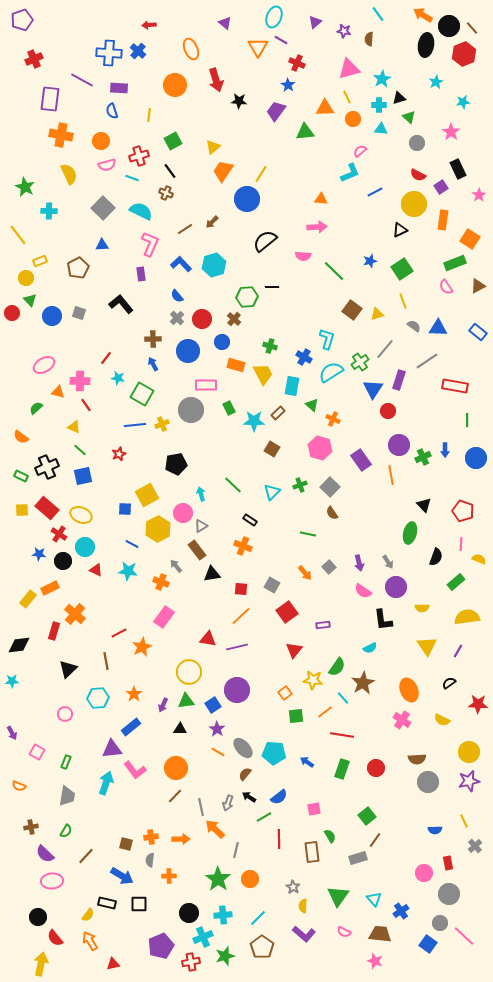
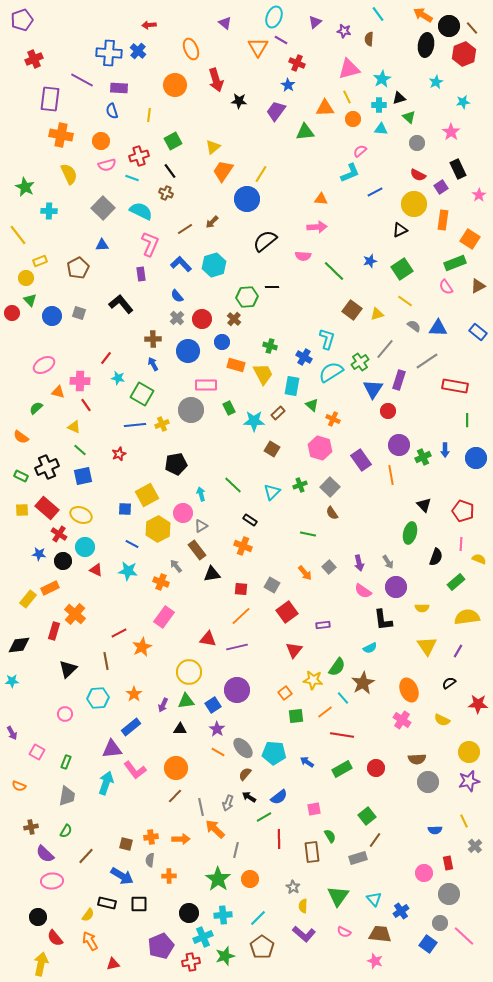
yellow line at (403, 301): moved 2 px right; rotated 35 degrees counterclockwise
green rectangle at (342, 769): rotated 42 degrees clockwise
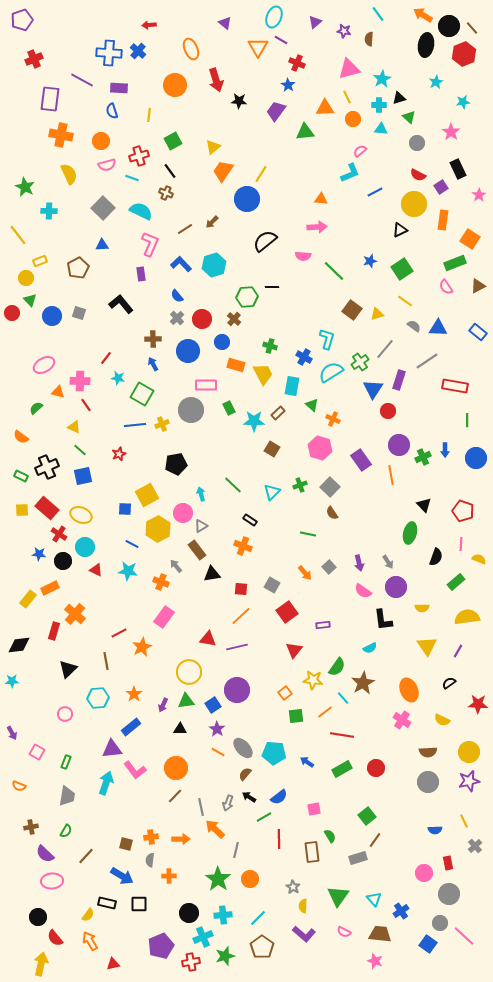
brown semicircle at (417, 759): moved 11 px right, 7 px up
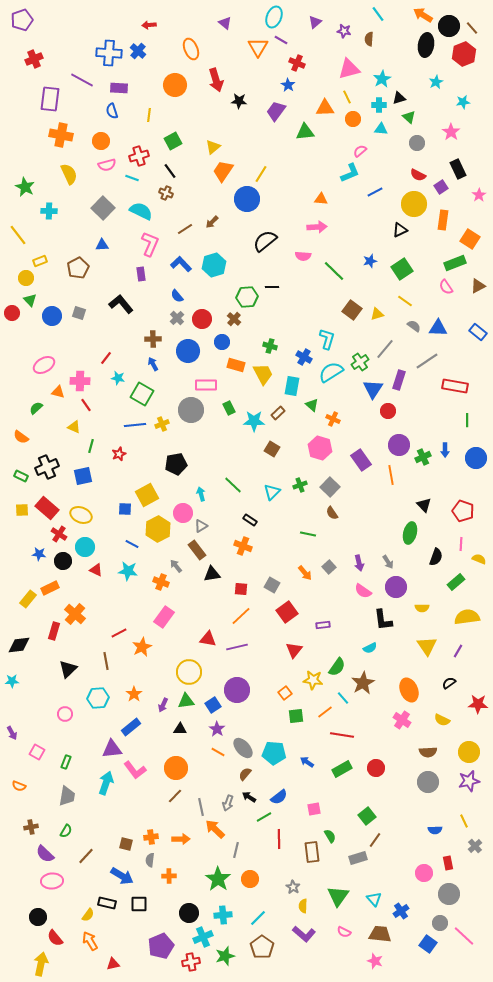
green line at (80, 450): moved 11 px right, 4 px up; rotated 64 degrees clockwise
